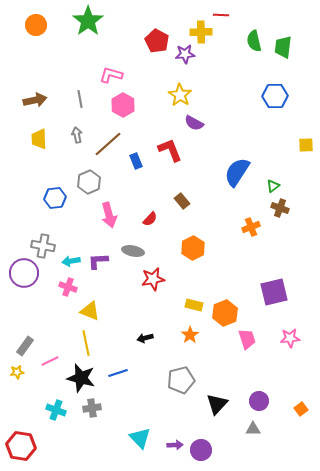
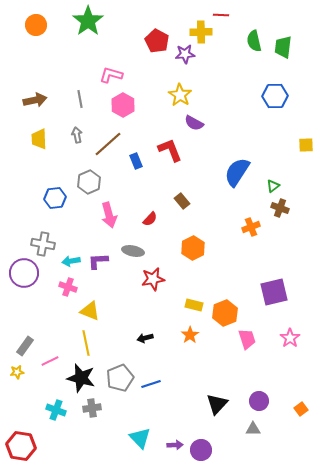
gray cross at (43, 246): moved 2 px up
pink star at (290, 338): rotated 30 degrees counterclockwise
blue line at (118, 373): moved 33 px right, 11 px down
gray pentagon at (181, 380): moved 61 px left, 2 px up; rotated 8 degrees counterclockwise
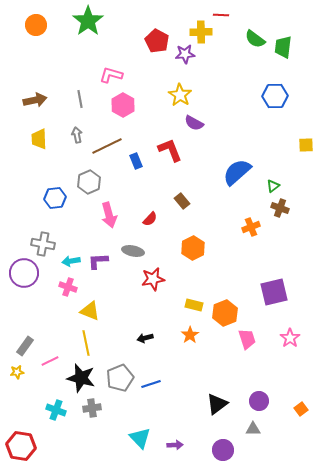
green semicircle at (254, 41): moved 1 px right, 2 px up; rotated 40 degrees counterclockwise
brown line at (108, 144): moved 1 px left, 2 px down; rotated 16 degrees clockwise
blue semicircle at (237, 172): rotated 16 degrees clockwise
black triangle at (217, 404): rotated 10 degrees clockwise
purple circle at (201, 450): moved 22 px right
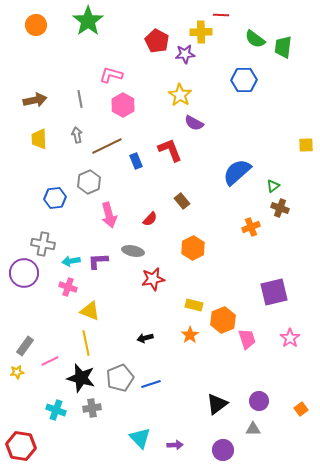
blue hexagon at (275, 96): moved 31 px left, 16 px up
orange hexagon at (225, 313): moved 2 px left, 7 px down
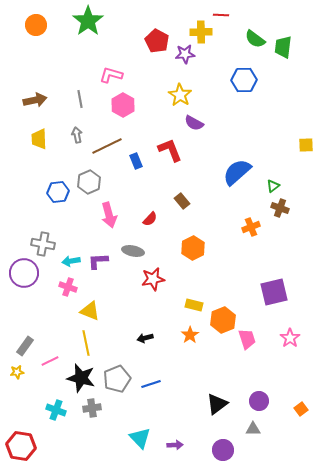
blue hexagon at (55, 198): moved 3 px right, 6 px up
gray pentagon at (120, 378): moved 3 px left, 1 px down
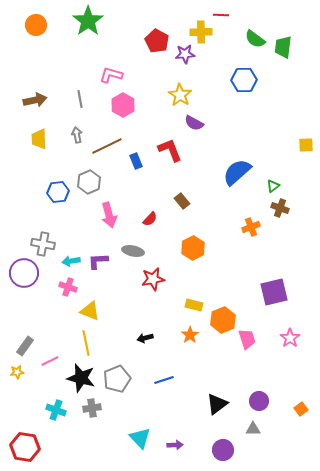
blue line at (151, 384): moved 13 px right, 4 px up
red hexagon at (21, 446): moved 4 px right, 1 px down
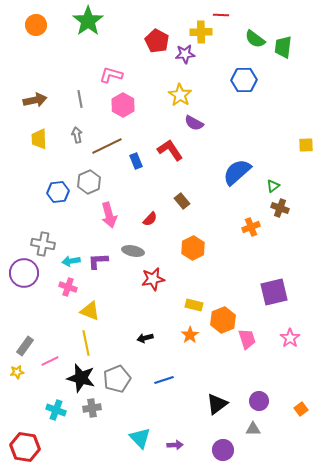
red L-shape at (170, 150): rotated 12 degrees counterclockwise
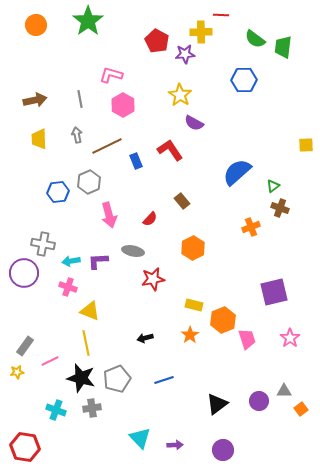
gray triangle at (253, 429): moved 31 px right, 38 px up
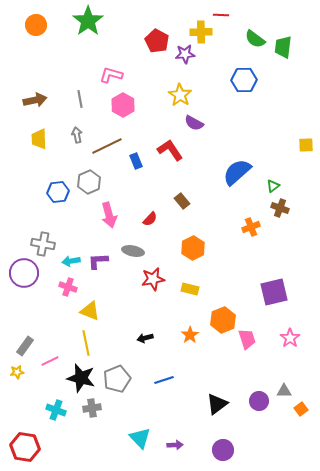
yellow rectangle at (194, 305): moved 4 px left, 16 px up
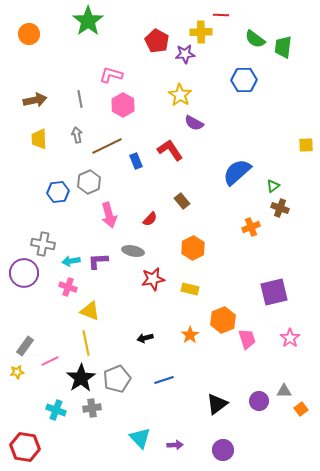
orange circle at (36, 25): moved 7 px left, 9 px down
black star at (81, 378): rotated 24 degrees clockwise
